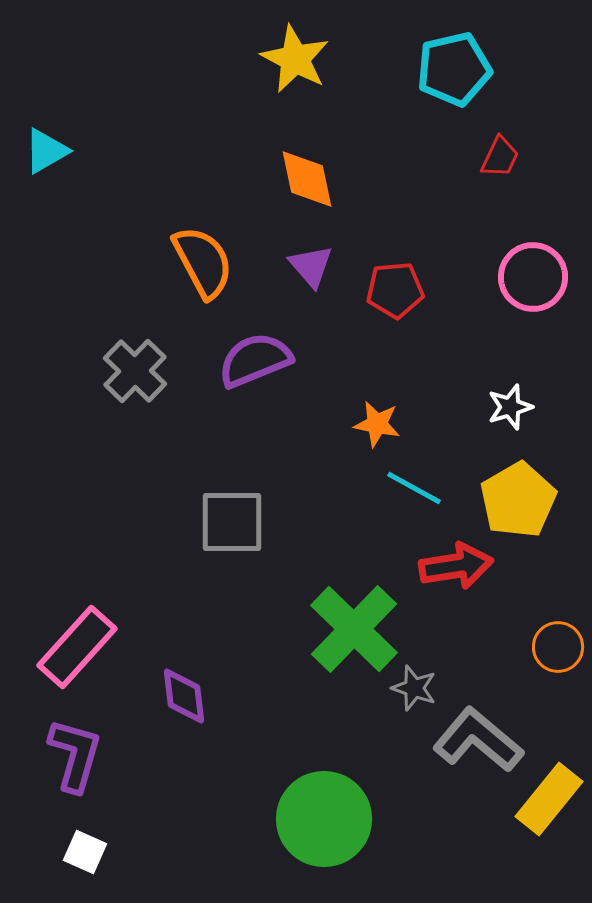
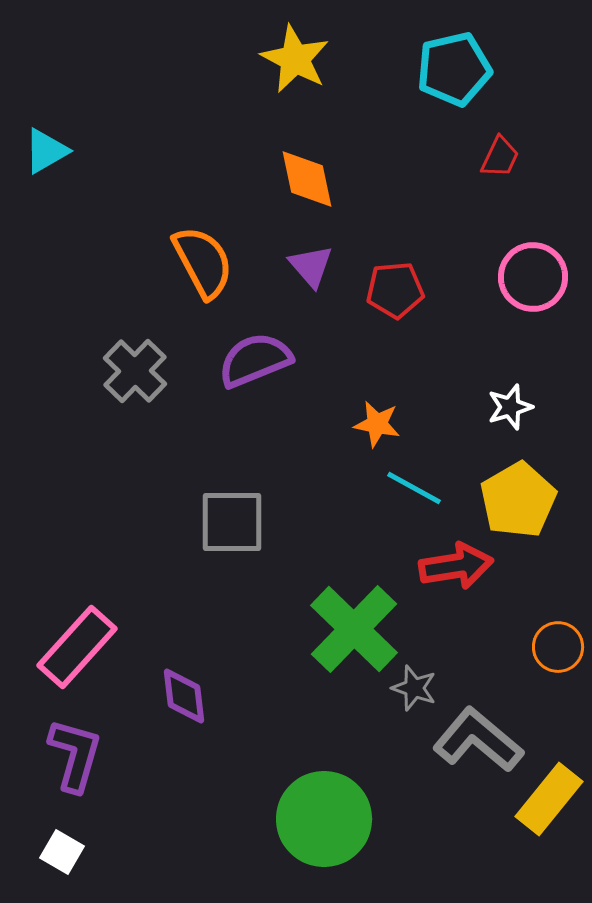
white square: moved 23 px left; rotated 6 degrees clockwise
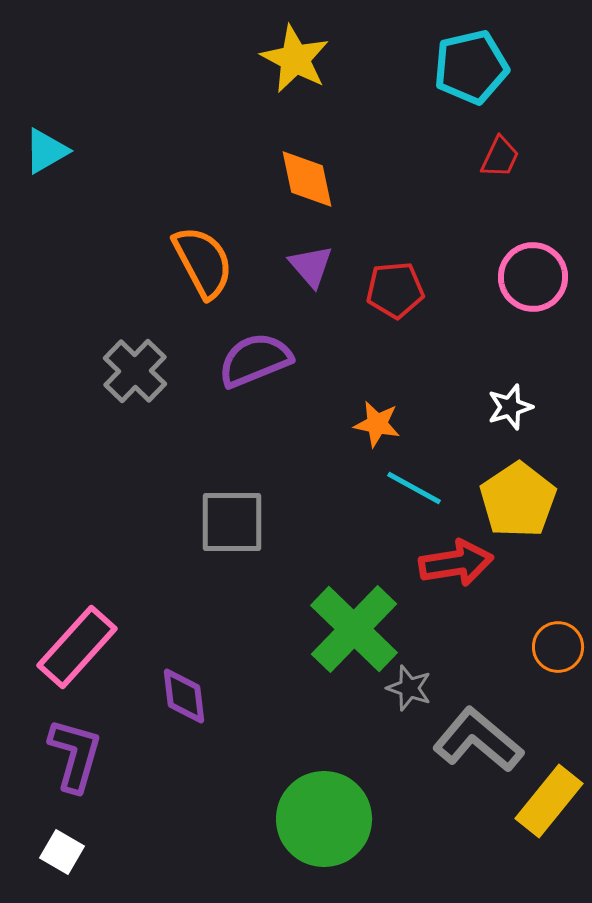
cyan pentagon: moved 17 px right, 2 px up
yellow pentagon: rotated 4 degrees counterclockwise
red arrow: moved 3 px up
gray star: moved 5 px left
yellow rectangle: moved 2 px down
